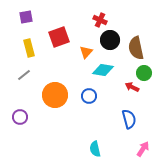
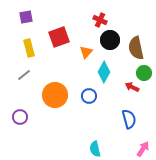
cyan diamond: moved 1 px right, 2 px down; rotated 70 degrees counterclockwise
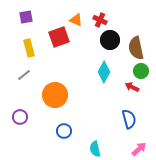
orange triangle: moved 10 px left, 32 px up; rotated 48 degrees counterclockwise
green circle: moved 3 px left, 2 px up
blue circle: moved 25 px left, 35 px down
pink arrow: moved 4 px left; rotated 14 degrees clockwise
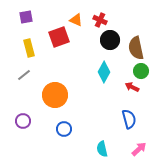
purple circle: moved 3 px right, 4 px down
blue circle: moved 2 px up
cyan semicircle: moved 7 px right
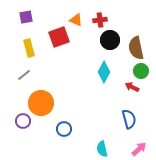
red cross: rotated 32 degrees counterclockwise
orange circle: moved 14 px left, 8 px down
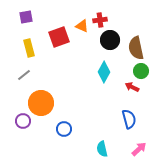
orange triangle: moved 6 px right, 6 px down
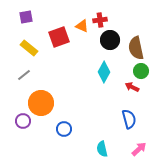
yellow rectangle: rotated 36 degrees counterclockwise
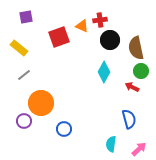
yellow rectangle: moved 10 px left
purple circle: moved 1 px right
cyan semicircle: moved 9 px right, 5 px up; rotated 21 degrees clockwise
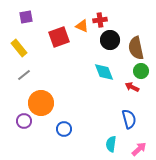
yellow rectangle: rotated 12 degrees clockwise
cyan diamond: rotated 50 degrees counterclockwise
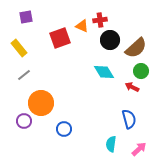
red square: moved 1 px right, 1 px down
brown semicircle: rotated 120 degrees counterclockwise
cyan diamond: rotated 10 degrees counterclockwise
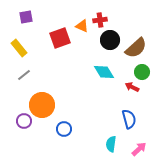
green circle: moved 1 px right, 1 px down
orange circle: moved 1 px right, 2 px down
